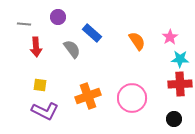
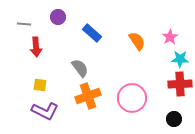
gray semicircle: moved 8 px right, 19 px down
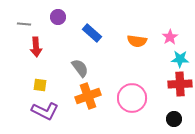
orange semicircle: rotated 132 degrees clockwise
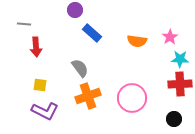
purple circle: moved 17 px right, 7 px up
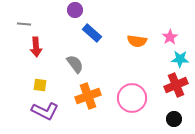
gray semicircle: moved 5 px left, 4 px up
red cross: moved 4 px left, 1 px down; rotated 20 degrees counterclockwise
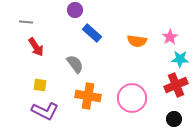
gray line: moved 2 px right, 2 px up
red arrow: rotated 30 degrees counterclockwise
orange cross: rotated 30 degrees clockwise
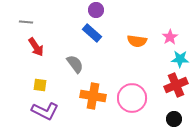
purple circle: moved 21 px right
orange cross: moved 5 px right
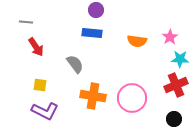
blue rectangle: rotated 36 degrees counterclockwise
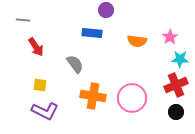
purple circle: moved 10 px right
gray line: moved 3 px left, 2 px up
black circle: moved 2 px right, 7 px up
